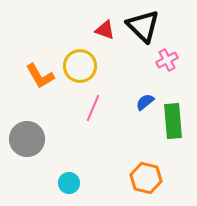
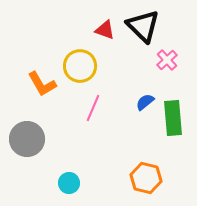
pink cross: rotated 15 degrees counterclockwise
orange L-shape: moved 2 px right, 8 px down
green rectangle: moved 3 px up
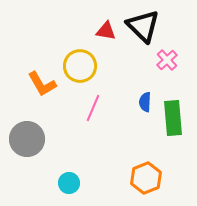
red triangle: moved 1 px right, 1 px down; rotated 10 degrees counterclockwise
blue semicircle: rotated 48 degrees counterclockwise
orange hexagon: rotated 24 degrees clockwise
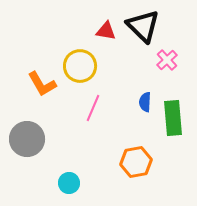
orange hexagon: moved 10 px left, 16 px up; rotated 12 degrees clockwise
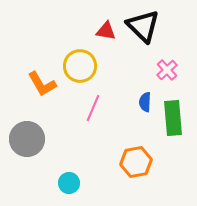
pink cross: moved 10 px down
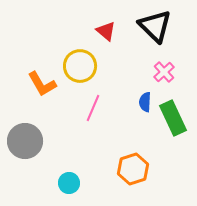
black triangle: moved 12 px right
red triangle: rotated 30 degrees clockwise
pink cross: moved 3 px left, 2 px down
green rectangle: rotated 20 degrees counterclockwise
gray circle: moved 2 px left, 2 px down
orange hexagon: moved 3 px left, 7 px down; rotated 8 degrees counterclockwise
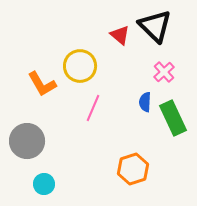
red triangle: moved 14 px right, 4 px down
gray circle: moved 2 px right
cyan circle: moved 25 px left, 1 px down
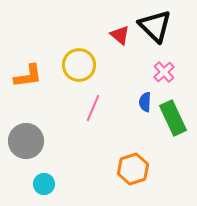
yellow circle: moved 1 px left, 1 px up
orange L-shape: moved 14 px left, 8 px up; rotated 68 degrees counterclockwise
gray circle: moved 1 px left
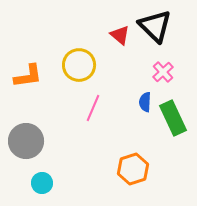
pink cross: moved 1 px left
cyan circle: moved 2 px left, 1 px up
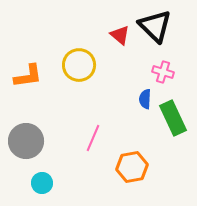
pink cross: rotated 30 degrees counterclockwise
blue semicircle: moved 3 px up
pink line: moved 30 px down
orange hexagon: moved 1 px left, 2 px up; rotated 8 degrees clockwise
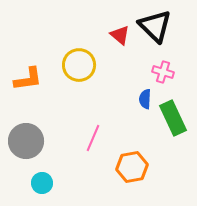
orange L-shape: moved 3 px down
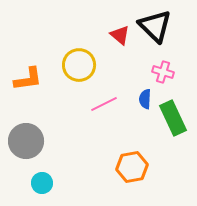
pink line: moved 11 px right, 34 px up; rotated 40 degrees clockwise
